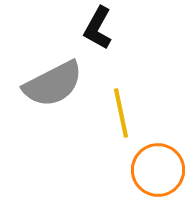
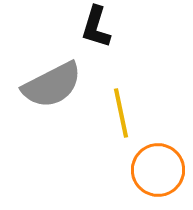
black L-shape: moved 2 px left, 1 px up; rotated 12 degrees counterclockwise
gray semicircle: moved 1 px left, 1 px down
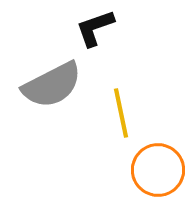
black L-shape: moved 1 px left, 1 px down; rotated 54 degrees clockwise
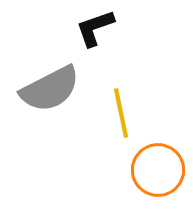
gray semicircle: moved 2 px left, 4 px down
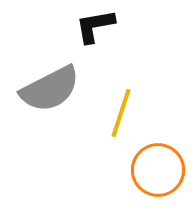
black L-shape: moved 2 px up; rotated 9 degrees clockwise
yellow line: rotated 30 degrees clockwise
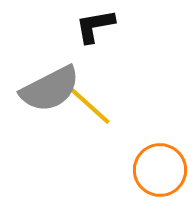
yellow line: moved 31 px left, 7 px up; rotated 66 degrees counterclockwise
orange circle: moved 2 px right
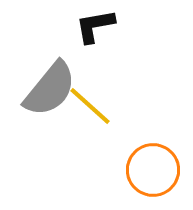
gray semicircle: rotated 24 degrees counterclockwise
orange circle: moved 7 px left
